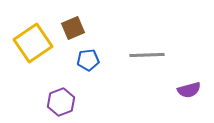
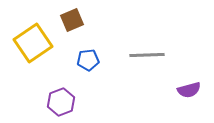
brown square: moved 1 px left, 8 px up
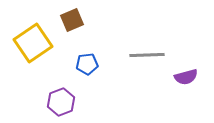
blue pentagon: moved 1 px left, 4 px down
purple semicircle: moved 3 px left, 13 px up
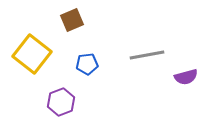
yellow square: moved 1 px left, 11 px down; rotated 18 degrees counterclockwise
gray line: rotated 8 degrees counterclockwise
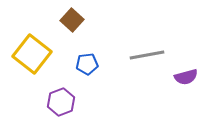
brown square: rotated 25 degrees counterclockwise
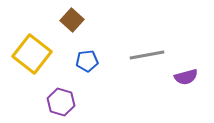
blue pentagon: moved 3 px up
purple hexagon: rotated 24 degrees counterclockwise
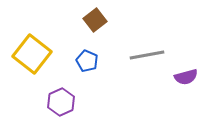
brown square: moved 23 px right; rotated 10 degrees clockwise
blue pentagon: rotated 30 degrees clockwise
purple hexagon: rotated 20 degrees clockwise
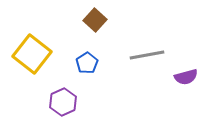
brown square: rotated 10 degrees counterclockwise
blue pentagon: moved 2 px down; rotated 15 degrees clockwise
purple hexagon: moved 2 px right
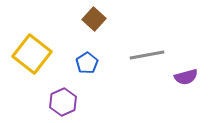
brown square: moved 1 px left, 1 px up
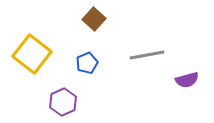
blue pentagon: rotated 10 degrees clockwise
purple semicircle: moved 1 px right, 3 px down
